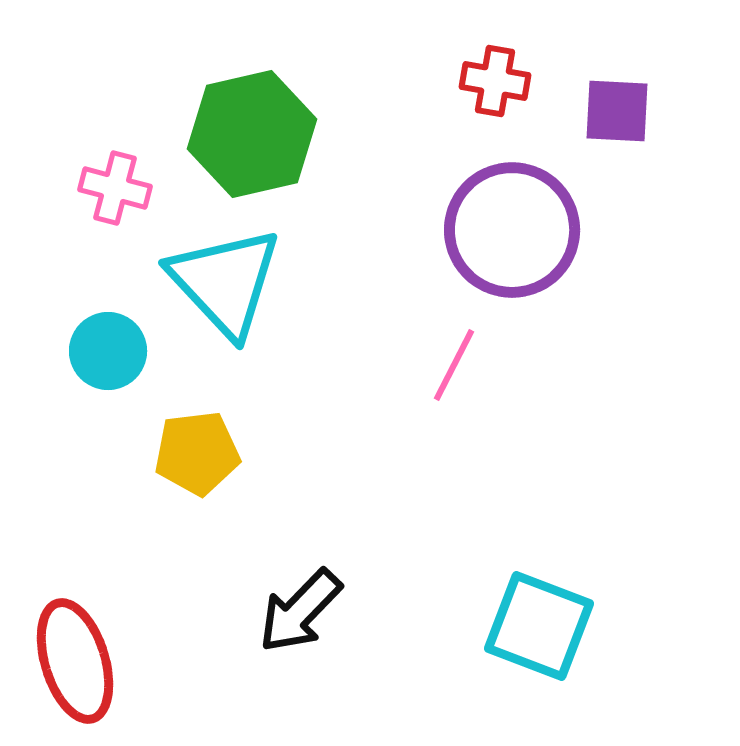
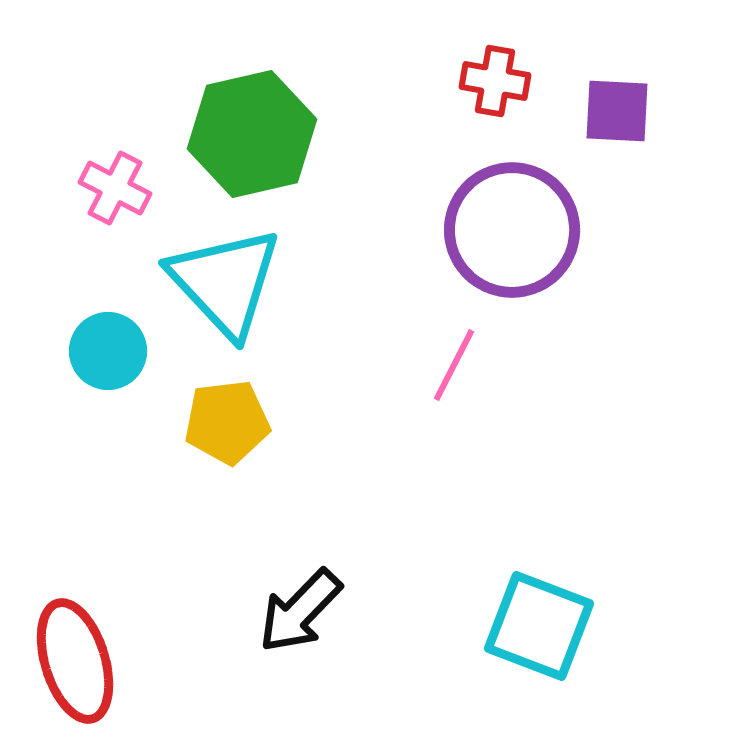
pink cross: rotated 12 degrees clockwise
yellow pentagon: moved 30 px right, 31 px up
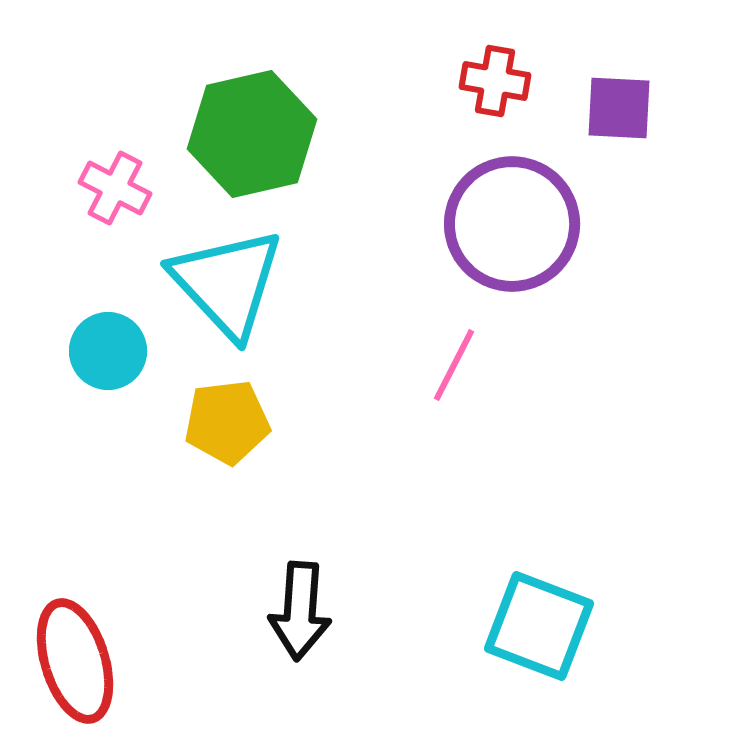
purple square: moved 2 px right, 3 px up
purple circle: moved 6 px up
cyan triangle: moved 2 px right, 1 px down
black arrow: rotated 40 degrees counterclockwise
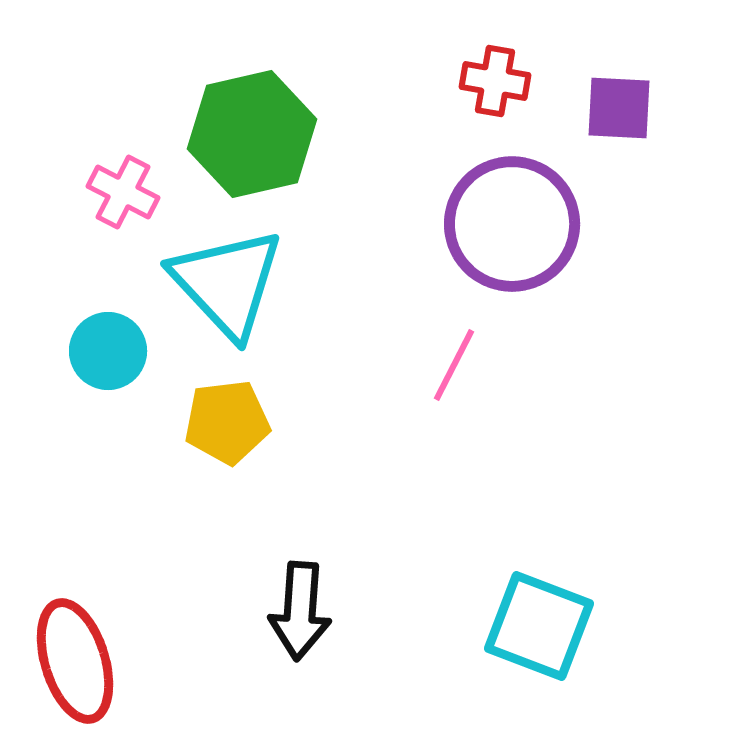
pink cross: moved 8 px right, 4 px down
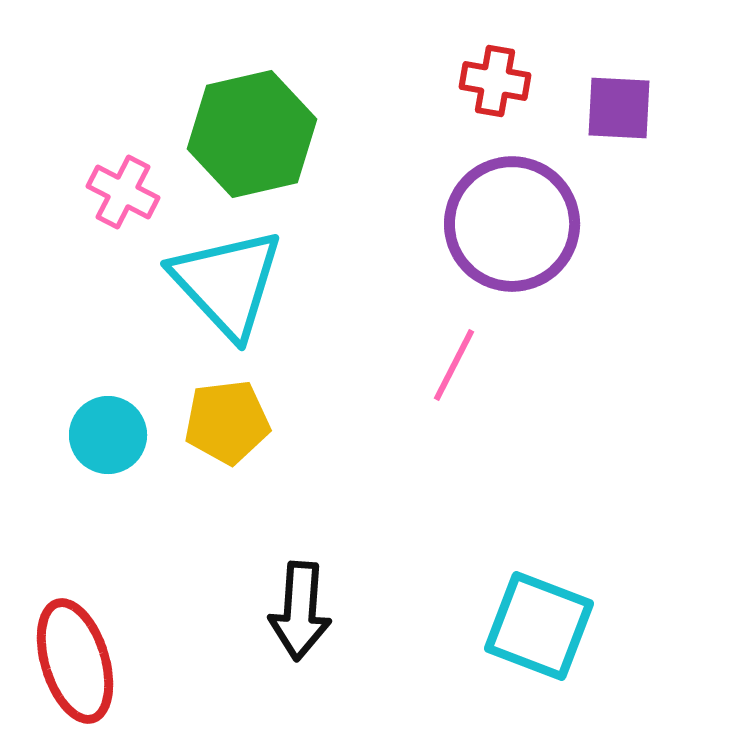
cyan circle: moved 84 px down
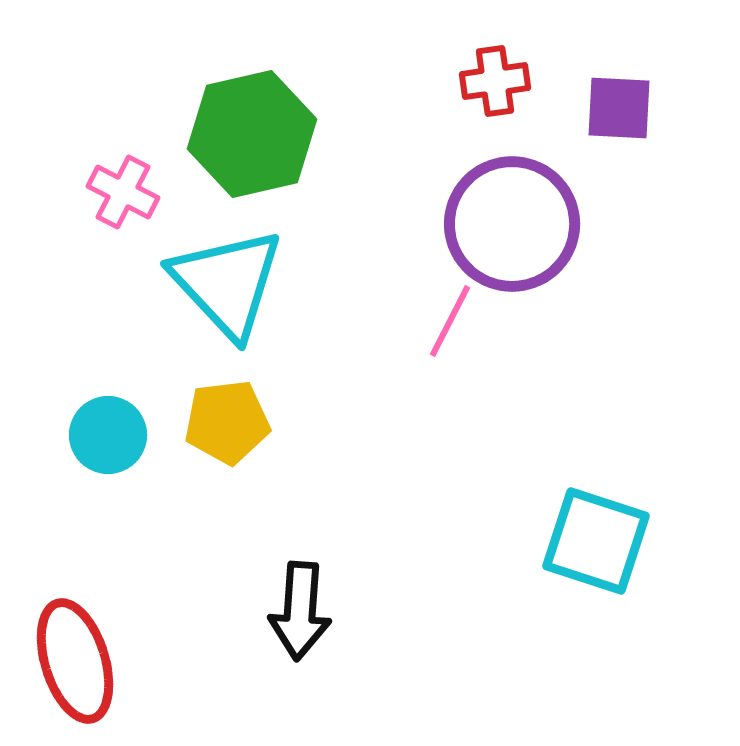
red cross: rotated 18 degrees counterclockwise
pink line: moved 4 px left, 44 px up
cyan square: moved 57 px right, 85 px up; rotated 3 degrees counterclockwise
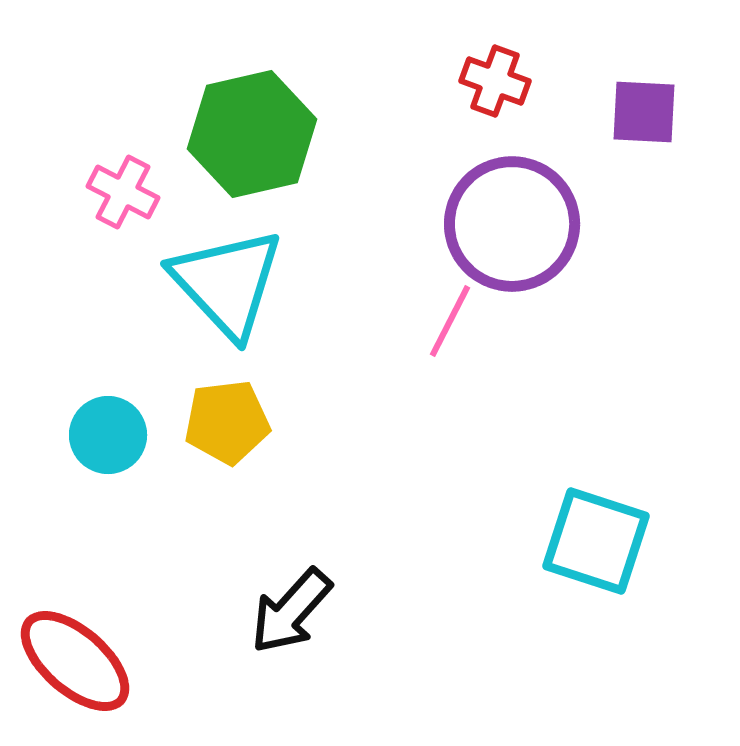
red cross: rotated 28 degrees clockwise
purple square: moved 25 px right, 4 px down
black arrow: moved 9 px left; rotated 38 degrees clockwise
red ellipse: rotated 32 degrees counterclockwise
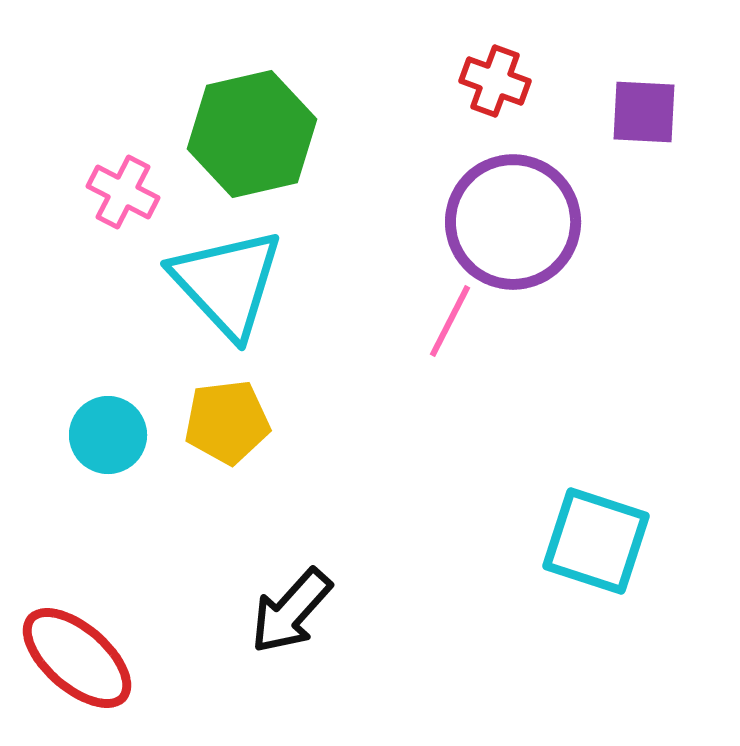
purple circle: moved 1 px right, 2 px up
red ellipse: moved 2 px right, 3 px up
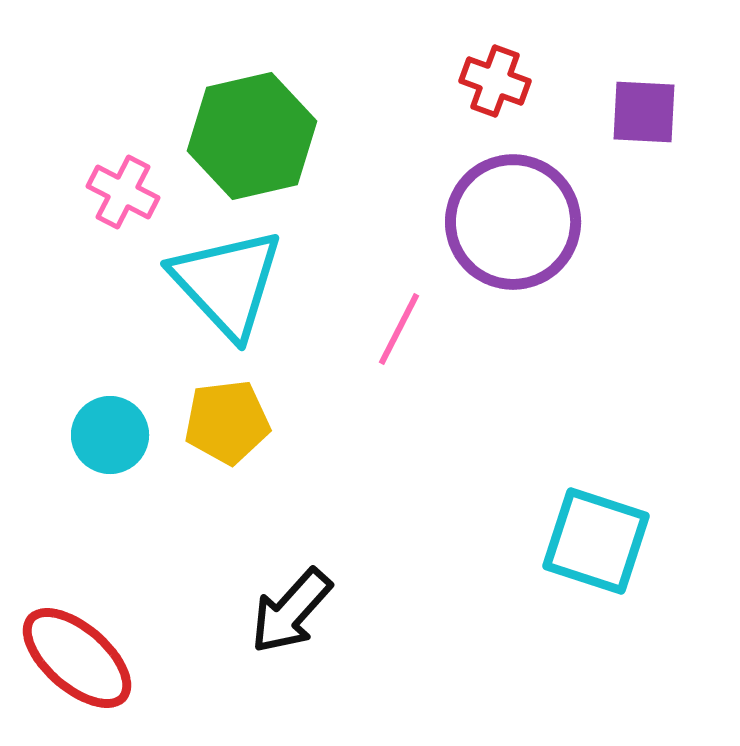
green hexagon: moved 2 px down
pink line: moved 51 px left, 8 px down
cyan circle: moved 2 px right
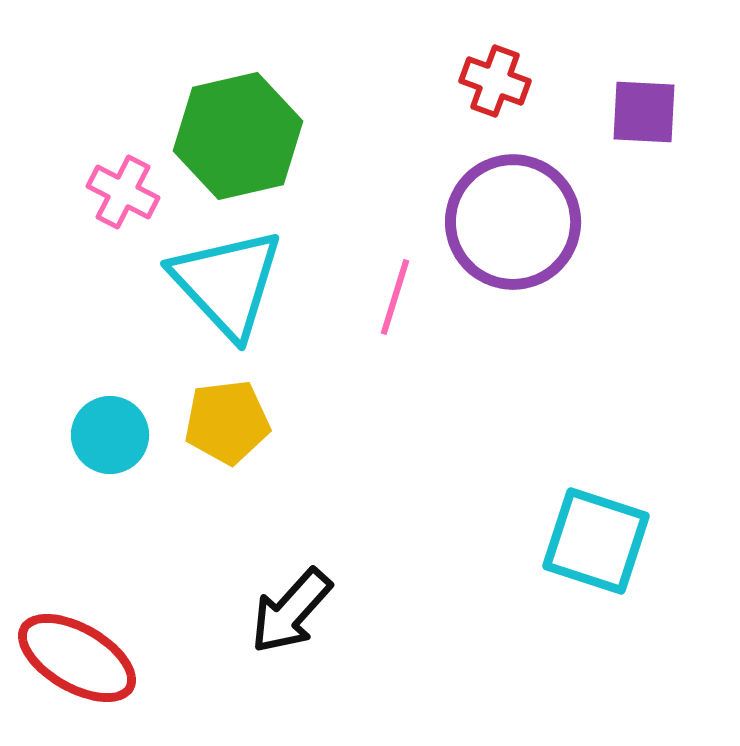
green hexagon: moved 14 px left
pink line: moved 4 px left, 32 px up; rotated 10 degrees counterclockwise
red ellipse: rotated 11 degrees counterclockwise
